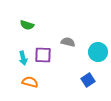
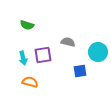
purple square: rotated 12 degrees counterclockwise
blue square: moved 8 px left, 9 px up; rotated 24 degrees clockwise
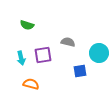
cyan circle: moved 1 px right, 1 px down
cyan arrow: moved 2 px left
orange semicircle: moved 1 px right, 2 px down
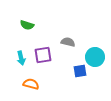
cyan circle: moved 4 px left, 4 px down
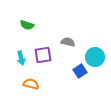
blue square: rotated 24 degrees counterclockwise
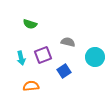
green semicircle: moved 3 px right, 1 px up
purple square: rotated 12 degrees counterclockwise
blue square: moved 16 px left
orange semicircle: moved 2 px down; rotated 21 degrees counterclockwise
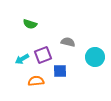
cyan arrow: moved 1 px right, 1 px down; rotated 72 degrees clockwise
blue square: moved 4 px left; rotated 32 degrees clockwise
orange semicircle: moved 5 px right, 5 px up
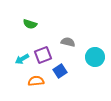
blue square: rotated 32 degrees counterclockwise
